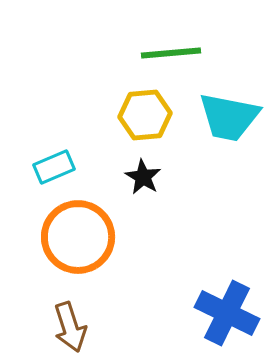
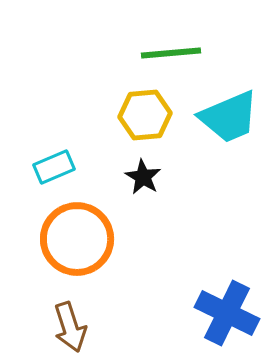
cyan trapezoid: rotated 34 degrees counterclockwise
orange circle: moved 1 px left, 2 px down
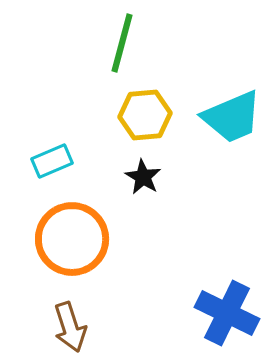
green line: moved 49 px left, 10 px up; rotated 70 degrees counterclockwise
cyan trapezoid: moved 3 px right
cyan rectangle: moved 2 px left, 6 px up
orange circle: moved 5 px left
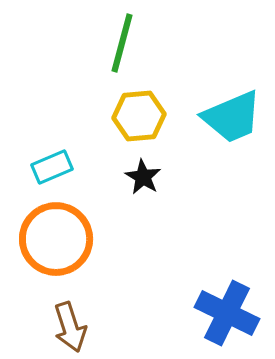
yellow hexagon: moved 6 px left, 1 px down
cyan rectangle: moved 6 px down
orange circle: moved 16 px left
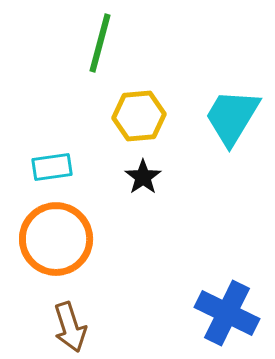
green line: moved 22 px left
cyan trapezoid: rotated 144 degrees clockwise
cyan rectangle: rotated 15 degrees clockwise
black star: rotated 6 degrees clockwise
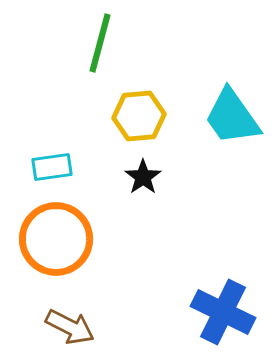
cyan trapezoid: rotated 66 degrees counterclockwise
blue cross: moved 4 px left, 1 px up
brown arrow: rotated 45 degrees counterclockwise
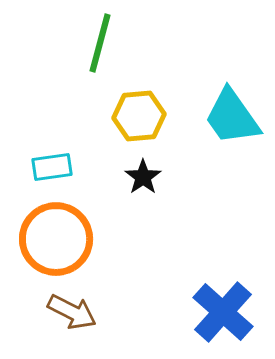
blue cross: rotated 16 degrees clockwise
brown arrow: moved 2 px right, 15 px up
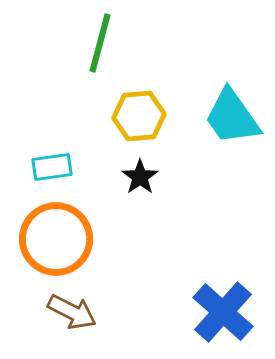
black star: moved 3 px left
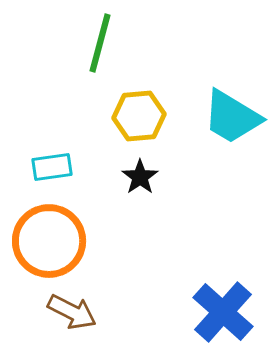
cyan trapezoid: rotated 24 degrees counterclockwise
orange circle: moved 7 px left, 2 px down
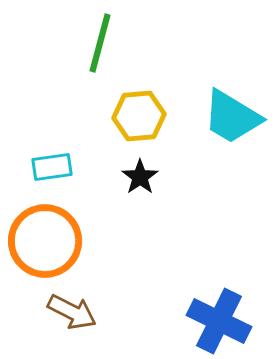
orange circle: moved 4 px left
blue cross: moved 4 px left, 9 px down; rotated 16 degrees counterclockwise
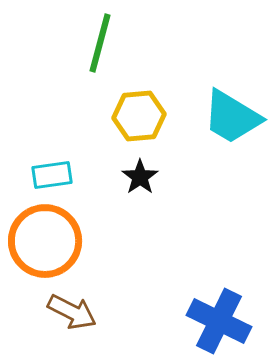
cyan rectangle: moved 8 px down
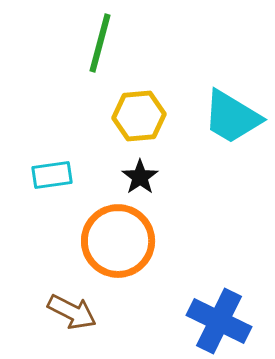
orange circle: moved 73 px right
